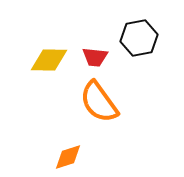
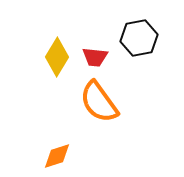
yellow diamond: moved 8 px right, 3 px up; rotated 60 degrees counterclockwise
orange diamond: moved 11 px left, 1 px up
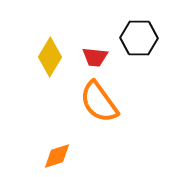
black hexagon: rotated 12 degrees clockwise
yellow diamond: moved 7 px left
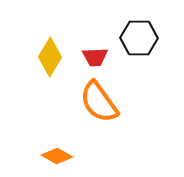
red trapezoid: rotated 8 degrees counterclockwise
orange diamond: rotated 48 degrees clockwise
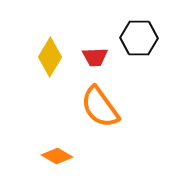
orange semicircle: moved 1 px right, 5 px down
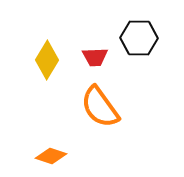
yellow diamond: moved 3 px left, 3 px down
orange diamond: moved 6 px left; rotated 12 degrees counterclockwise
